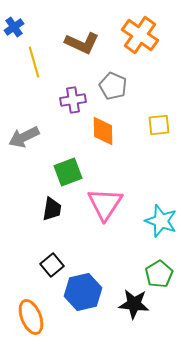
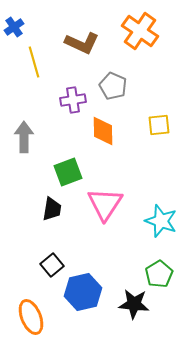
orange cross: moved 4 px up
gray arrow: rotated 116 degrees clockwise
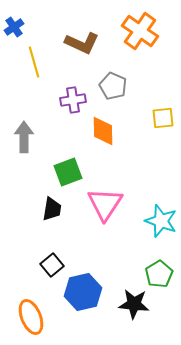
yellow square: moved 4 px right, 7 px up
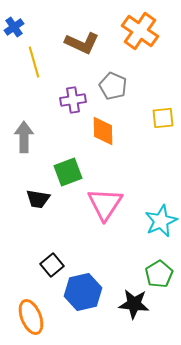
black trapezoid: moved 14 px left, 10 px up; rotated 90 degrees clockwise
cyan star: rotated 28 degrees clockwise
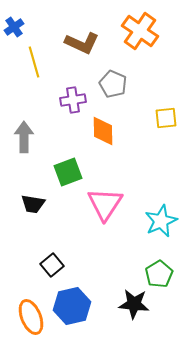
gray pentagon: moved 2 px up
yellow square: moved 3 px right
black trapezoid: moved 5 px left, 5 px down
blue hexagon: moved 11 px left, 14 px down
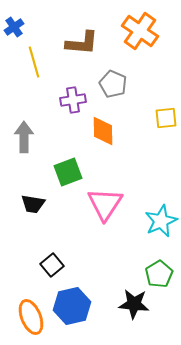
brown L-shape: rotated 20 degrees counterclockwise
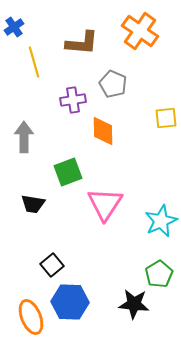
blue hexagon: moved 2 px left, 4 px up; rotated 15 degrees clockwise
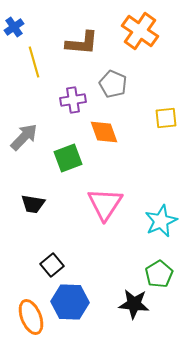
orange diamond: moved 1 px right, 1 px down; rotated 20 degrees counterclockwise
gray arrow: rotated 44 degrees clockwise
green square: moved 14 px up
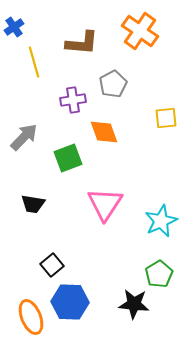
gray pentagon: rotated 20 degrees clockwise
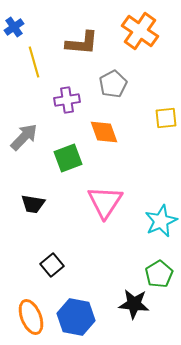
purple cross: moved 6 px left
pink triangle: moved 2 px up
blue hexagon: moved 6 px right, 15 px down; rotated 9 degrees clockwise
